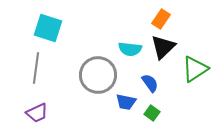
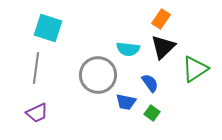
cyan semicircle: moved 2 px left
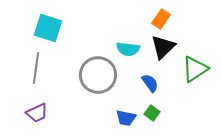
blue trapezoid: moved 16 px down
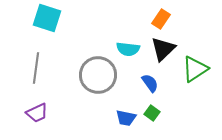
cyan square: moved 1 px left, 10 px up
black triangle: moved 2 px down
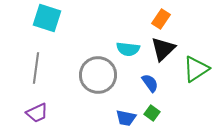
green triangle: moved 1 px right
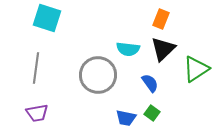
orange rectangle: rotated 12 degrees counterclockwise
purple trapezoid: rotated 15 degrees clockwise
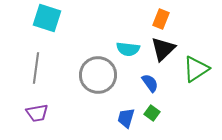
blue trapezoid: rotated 95 degrees clockwise
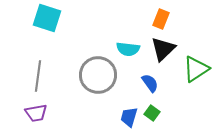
gray line: moved 2 px right, 8 px down
purple trapezoid: moved 1 px left
blue trapezoid: moved 3 px right, 1 px up
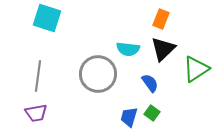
gray circle: moved 1 px up
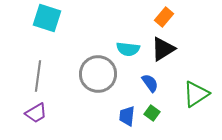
orange rectangle: moved 3 px right, 2 px up; rotated 18 degrees clockwise
black triangle: rotated 12 degrees clockwise
green triangle: moved 25 px down
purple trapezoid: rotated 20 degrees counterclockwise
blue trapezoid: moved 2 px left, 1 px up; rotated 10 degrees counterclockwise
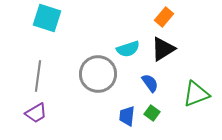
cyan semicircle: rotated 25 degrees counterclockwise
green triangle: rotated 12 degrees clockwise
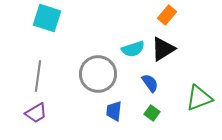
orange rectangle: moved 3 px right, 2 px up
cyan semicircle: moved 5 px right
green triangle: moved 3 px right, 4 px down
blue trapezoid: moved 13 px left, 5 px up
